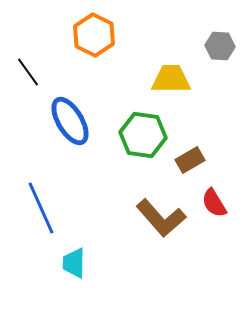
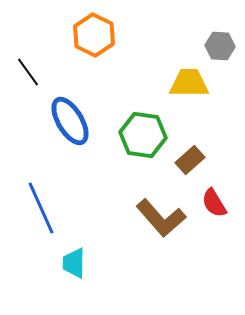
yellow trapezoid: moved 18 px right, 4 px down
brown rectangle: rotated 12 degrees counterclockwise
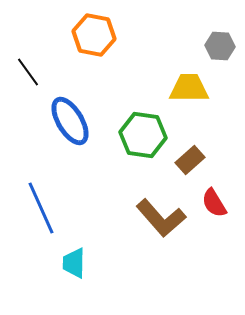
orange hexagon: rotated 15 degrees counterclockwise
yellow trapezoid: moved 5 px down
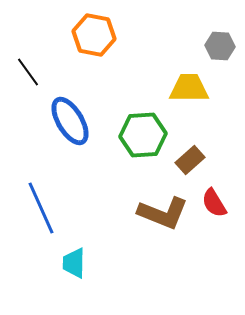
green hexagon: rotated 12 degrees counterclockwise
brown L-shape: moved 2 px right, 5 px up; rotated 27 degrees counterclockwise
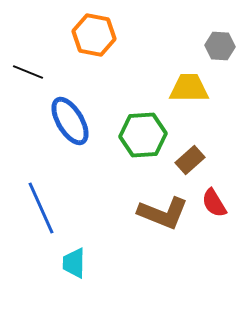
black line: rotated 32 degrees counterclockwise
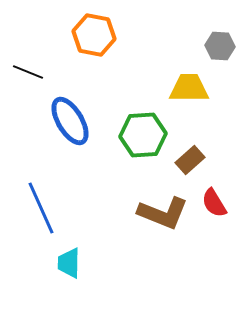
cyan trapezoid: moved 5 px left
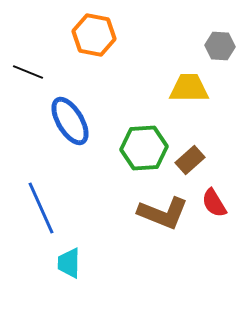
green hexagon: moved 1 px right, 13 px down
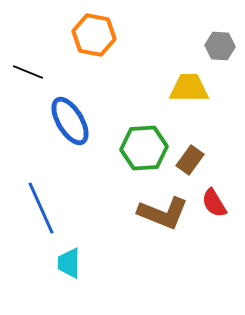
brown rectangle: rotated 12 degrees counterclockwise
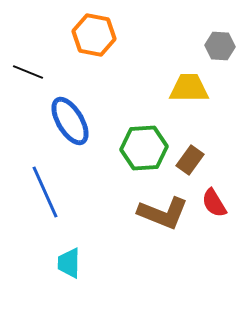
blue line: moved 4 px right, 16 px up
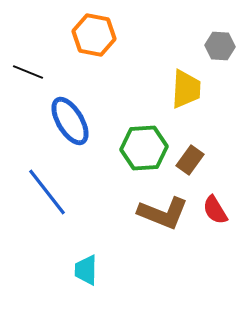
yellow trapezoid: moved 3 px left, 1 px down; rotated 93 degrees clockwise
blue line: moved 2 px right; rotated 14 degrees counterclockwise
red semicircle: moved 1 px right, 7 px down
cyan trapezoid: moved 17 px right, 7 px down
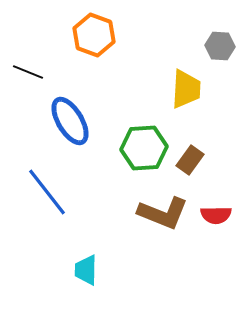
orange hexagon: rotated 9 degrees clockwise
red semicircle: moved 1 px right, 5 px down; rotated 60 degrees counterclockwise
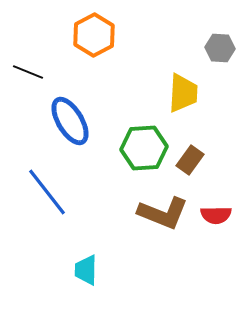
orange hexagon: rotated 12 degrees clockwise
gray hexagon: moved 2 px down
yellow trapezoid: moved 3 px left, 4 px down
